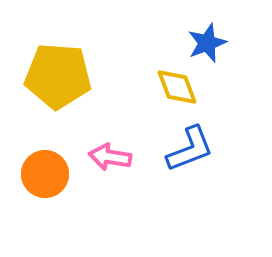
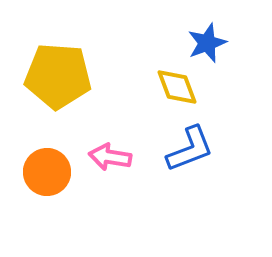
orange circle: moved 2 px right, 2 px up
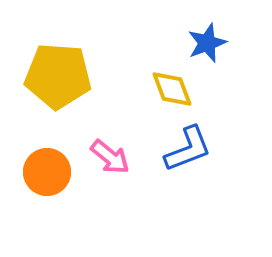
yellow diamond: moved 5 px left, 2 px down
blue L-shape: moved 2 px left
pink arrow: rotated 150 degrees counterclockwise
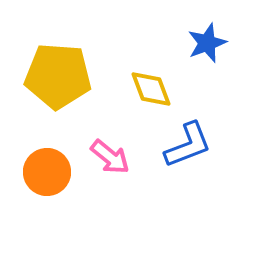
yellow diamond: moved 21 px left
blue L-shape: moved 4 px up
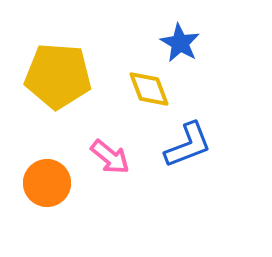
blue star: moved 27 px left; rotated 21 degrees counterclockwise
yellow diamond: moved 2 px left
orange circle: moved 11 px down
